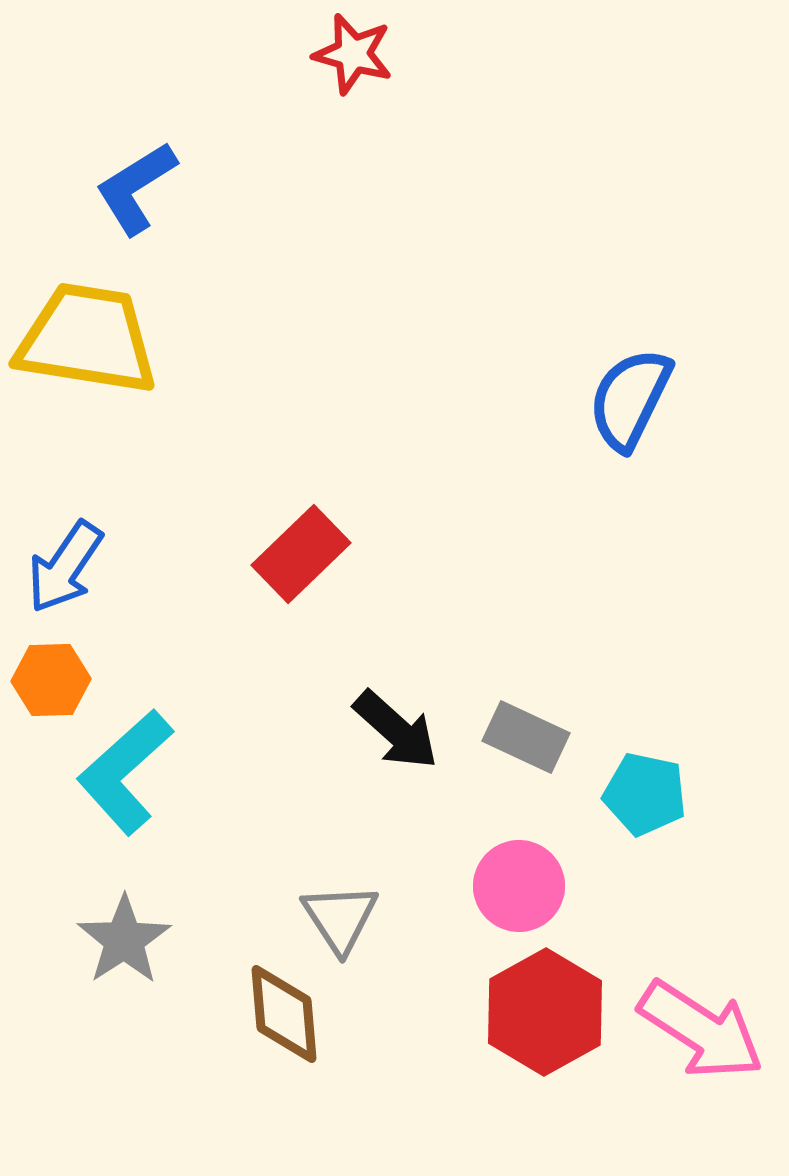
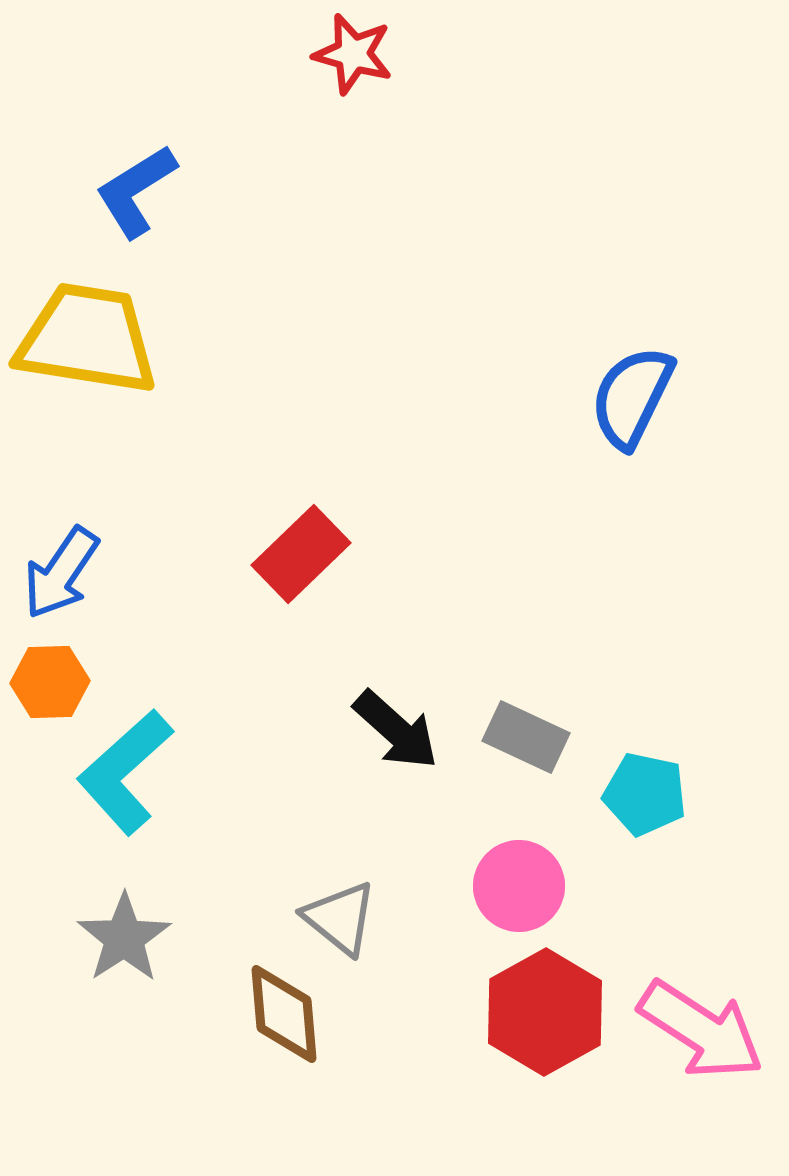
blue L-shape: moved 3 px down
blue semicircle: moved 2 px right, 2 px up
blue arrow: moved 4 px left, 6 px down
orange hexagon: moved 1 px left, 2 px down
gray triangle: rotated 18 degrees counterclockwise
gray star: moved 2 px up
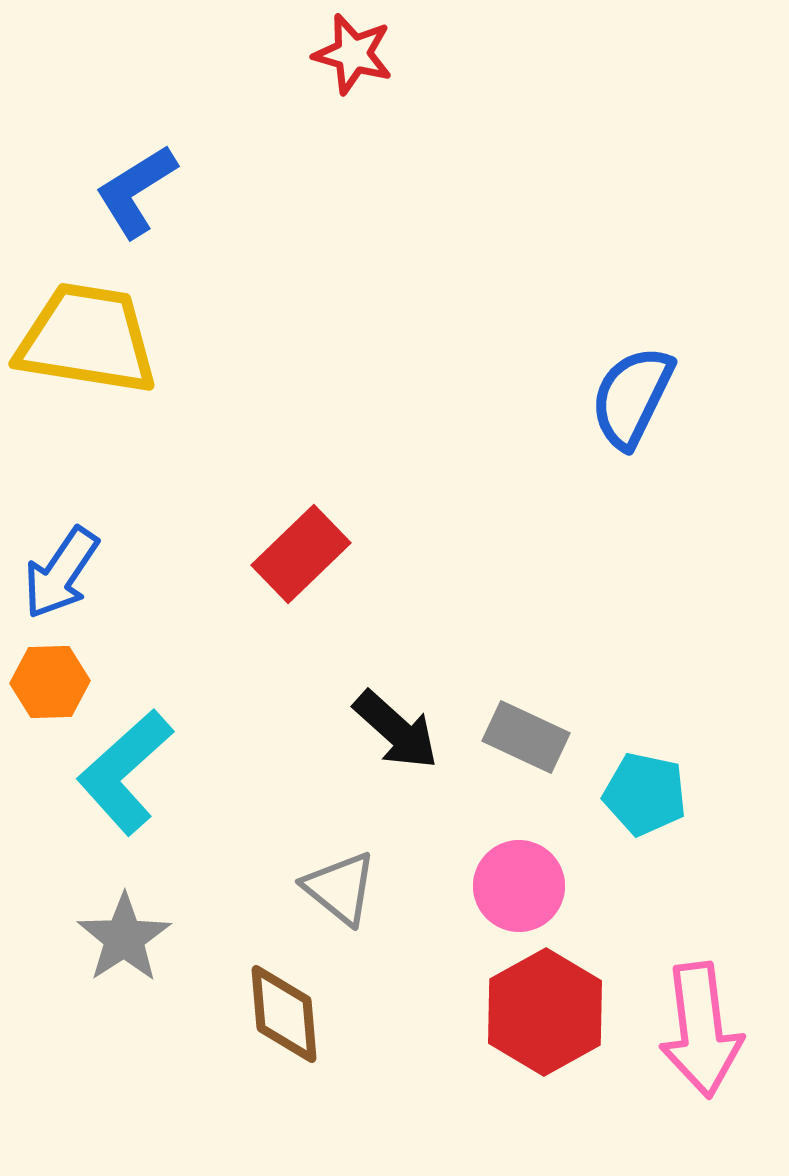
gray triangle: moved 30 px up
pink arrow: rotated 50 degrees clockwise
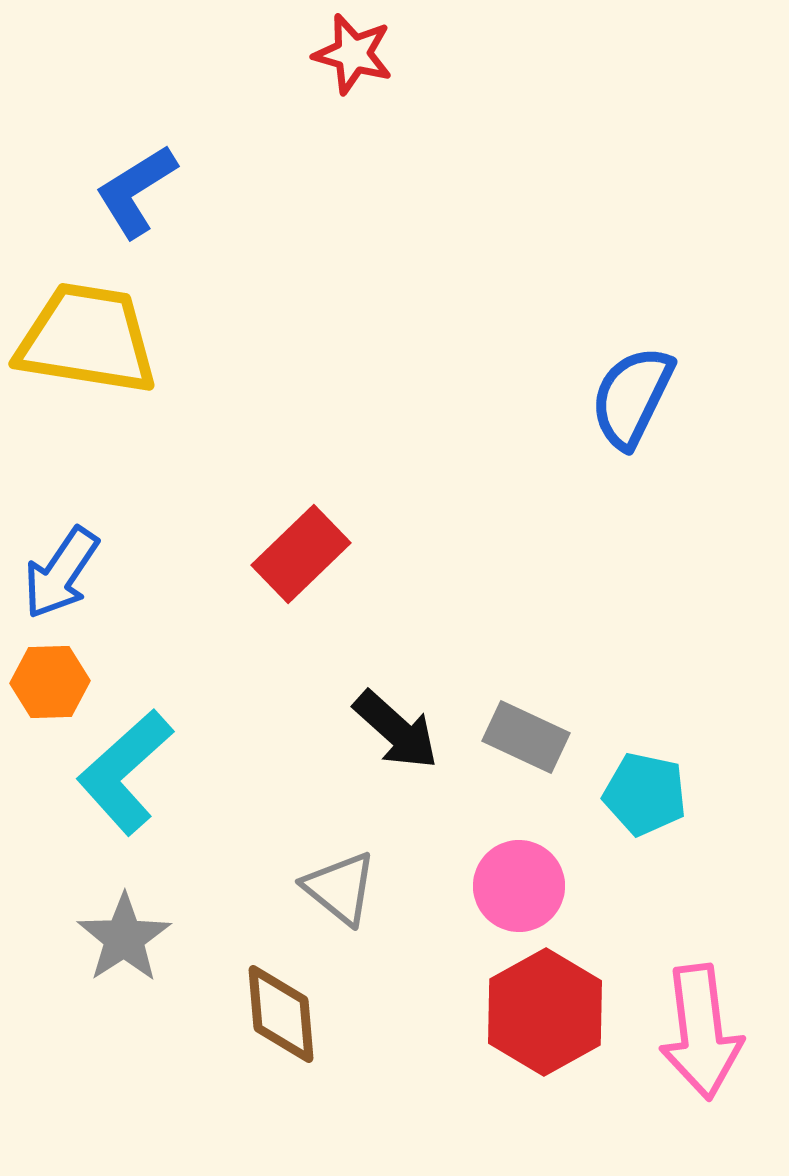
brown diamond: moved 3 px left
pink arrow: moved 2 px down
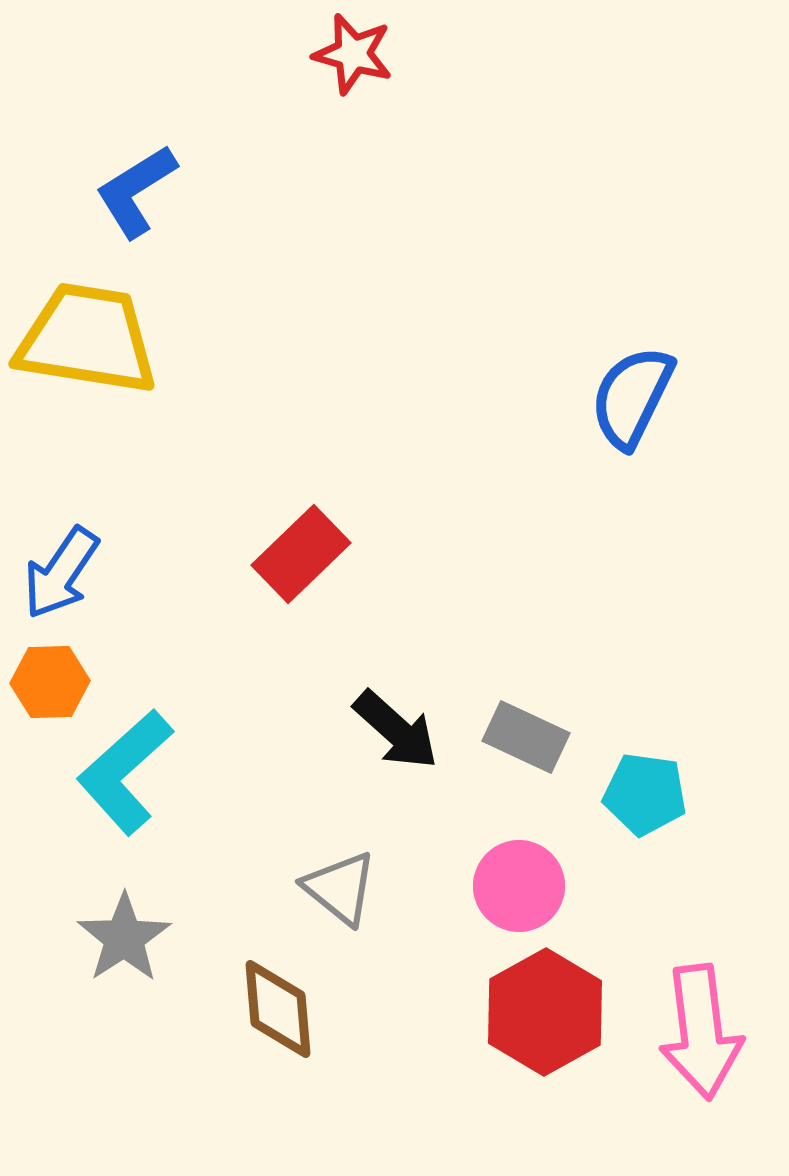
cyan pentagon: rotated 4 degrees counterclockwise
brown diamond: moved 3 px left, 5 px up
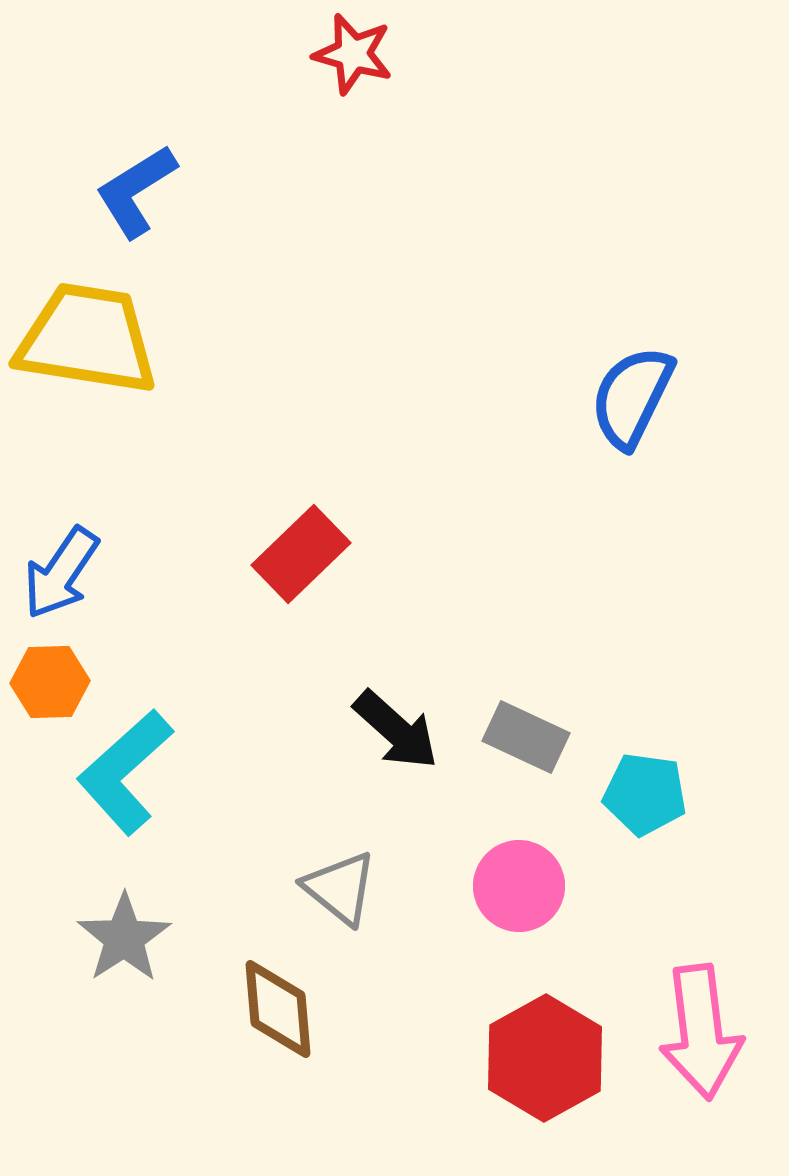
red hexagon: moved 46 px down
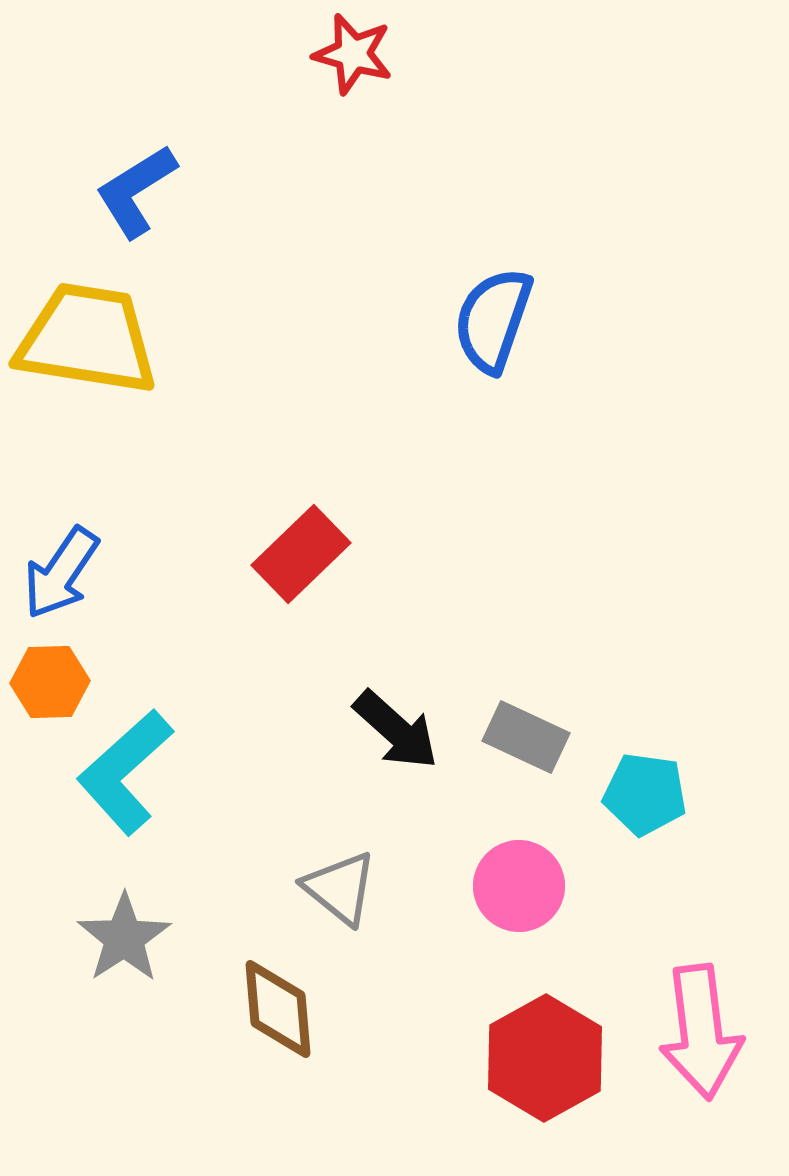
blue semicircle: moved 139 px left, 77 px up; rotated 7 degrees counterclockwise
